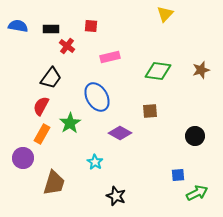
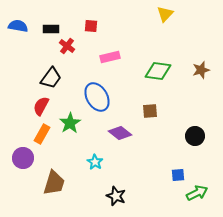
purple diamond: rotated 10 degrees clockwise
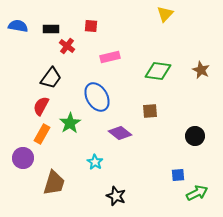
brown star: rotated 30 degrees counterclockwise
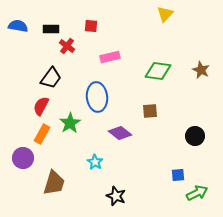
blue ellipse: rotated 24 degrees clockwise
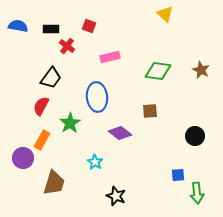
yellow triangle: rotated 30 degrees counterclockwise
red square: moved 2 px left; rotated 16 degrees clockwise
orange rectangle: moved 6 px down
green arrow: rotated 110 degrees clockwise
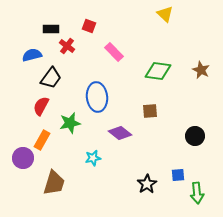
blue semicircle: moved 14 px right, 29 px down; rotated 24 degrees counterclockwise
pink rectangle: moved 4 px right, 5 px up; rotated 60 degrees clockwise
green star: rotated 20 degrees clockwise
cyan star: moved 2 px left, 4 px up; rotated 28 degrees clockwise
black star: moved 31 px right, 12 px up; rotated 18 degrees clockwise
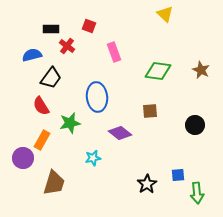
pink rectangle: rotated 24 degrees clockwise
red semicircle: rotated 60 degrees counterclockwise
black circle: moved 11 px up
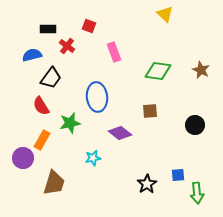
black rectangle: moved 3 px left
